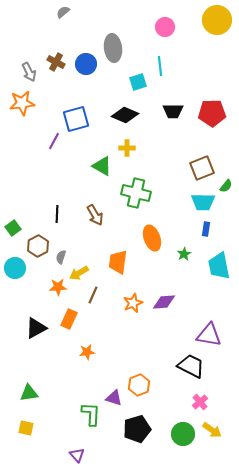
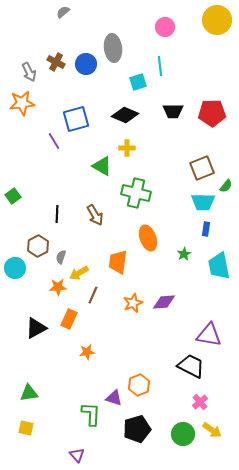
purple line at (54, 141): rotated 60 degrees counterclockwise
green square at (13, 228): moved 32 px up
orange ellipse at (152, 238): moved 4 px left
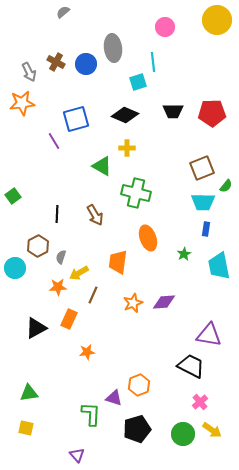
cyan line at (160, 66): moved 7 px left, 4 px up
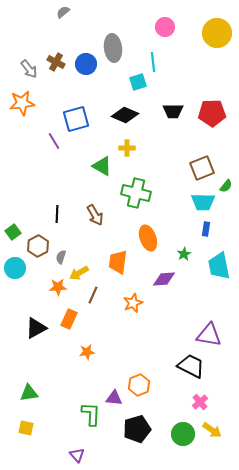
yellow circle at (217, 20): moved 13 px down
gray arrow at (29, 72): moved 3 px up; rotated 12 degrees counterclockwise
green square at (13, 196): moved 36 px down
purple diamond at (164, 302): moved 23 px up
purple triangle at (114, 398): rotated 12 degrees counterclockwise
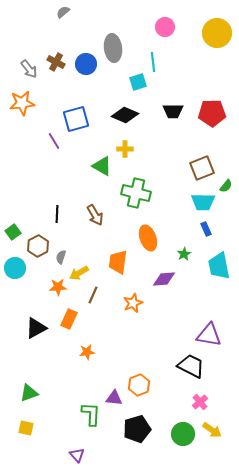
yellow cross at (127, 148): moved 2 px left, 1 px down
blue rectangle at (206, 229): rotated 32 degrees counterclockwise
green triangle at (29, 393): rotated 12 degrees counterclockwise
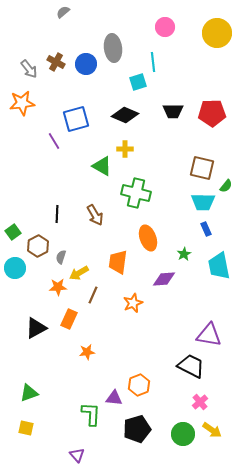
brown square at (202, 168): rotated 35 degrees clockwise
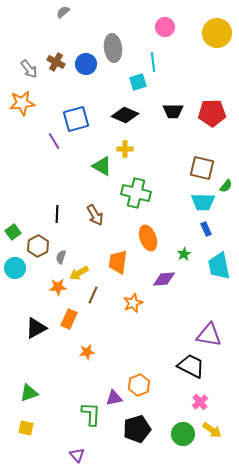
purple triangle at (114, 398): rotated 18 degrees counterclockwise
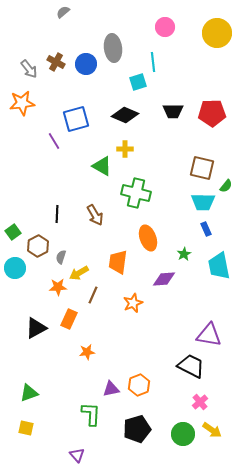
purple triangle at (114, 398): moved 3 px left, 9 px up
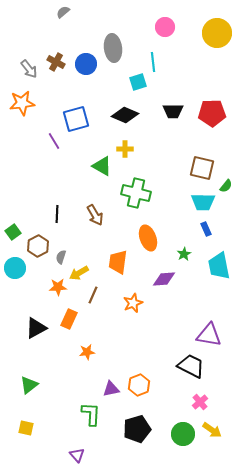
green triangle at (29, 393): moved 8 px up; rotated 18 degrees counterclockwise
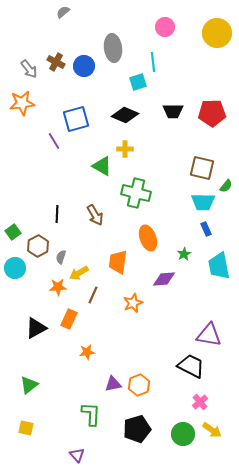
blue circle at (86, 64): moved 2 px left, 2 px down
purple triangle at (111, 389): moved 2 px right, 5 px up
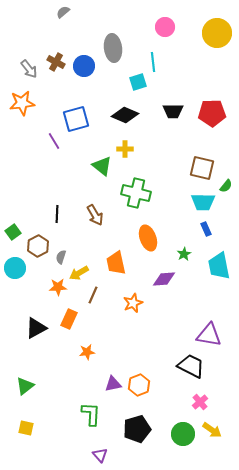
green triangle at (102, 166): rotated 10 degrees clockwise
orange trapezoid at (118, 262): moved 2 px left, 1 px down; rotated 20 degrees counterclockwise
green triangle at (29, 385): moved 4 px left, 1 px down
purple triangle at (77, 455): moved 23 px right
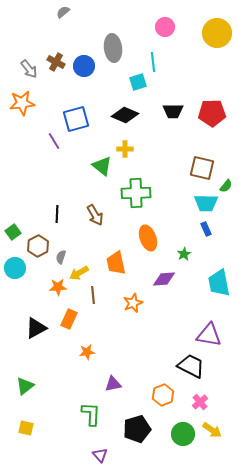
green cross at (136, 193): rotated 16 degrees counterclockwise
cyan trapezoid at (203, 202): moved 3 px right, 1 px down
cyan trapezoid at (219, 266): moved 17 px down
brown line at (93, 295): rotated 30 degrees counterclockwise
orange hexagon at (139, 385): moved 24 px right, 10 px down
